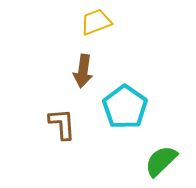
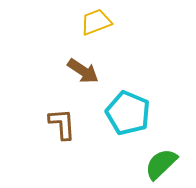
brown arrow: rotated 64 degrees counterclockwise
cyan pentagon: moved 3 px right, 6 px down; rotated 12 degrees counterclockwise
green semicircle: moved 3 px down
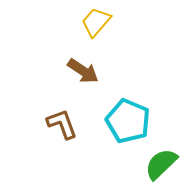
yellow trapezoid: rotated 28 degrees counterclockwise
cyan pentagon: moved 8 px down
brown L-shape: rotated 16 degrees counterclockwise
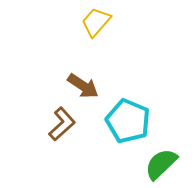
brown arrow: moved 15 px down
brown L-shape: rotated 68 degrees clockwise
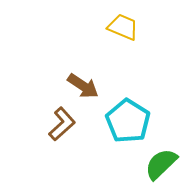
yellow trapezoid: moved 27 px right, 5 px down; rotated 72 degrees clockwise
cyan pentagon: rotated 9 degrees clockwise
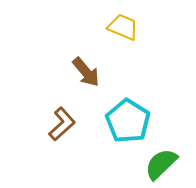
brown arrow: moved 3 px right, 14 px up; rotated 16 degrees clockwise
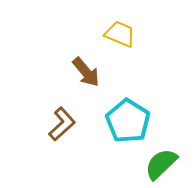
yellow trapezoid: moved 3 px left, 7 px down
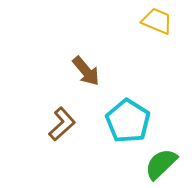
yellow trapezoid: moved 37 px right, 13 px up
brown arrow: moved 1 px up
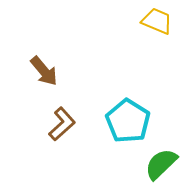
brown arrow: moved 42 px left
